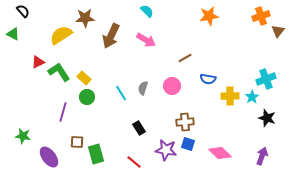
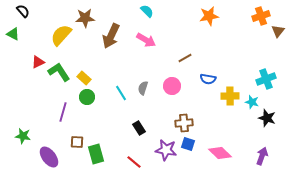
yellow semicircle: rotated 15 degrees counterclockwise
cyan star: moved 5 px down; rotated 24 degrees counterclockwise
brown cross: moved 1 px left, 1 px down
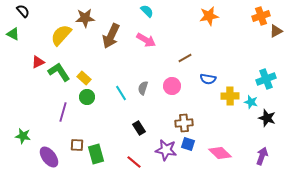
brown triangle: moved 2 px left; rotated 24 degrees clockwise
cyan star: moved 1 px left
brown square: moved 3 px down
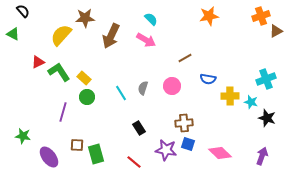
cyan semicircle: moved 4 px right, 8 px down
